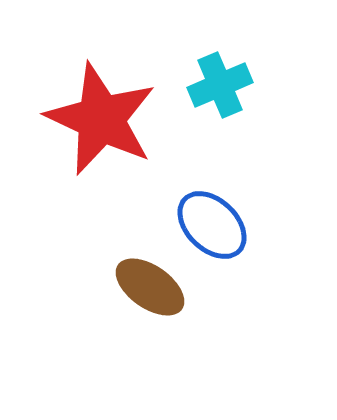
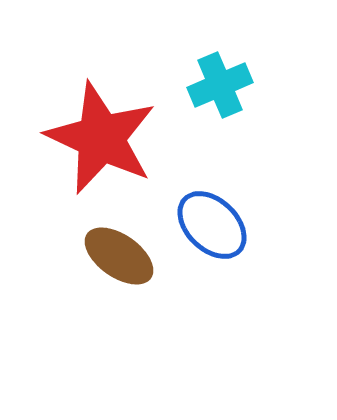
red star: moved 19 px down
brown ellipse: moved 31 px left, 31 px up
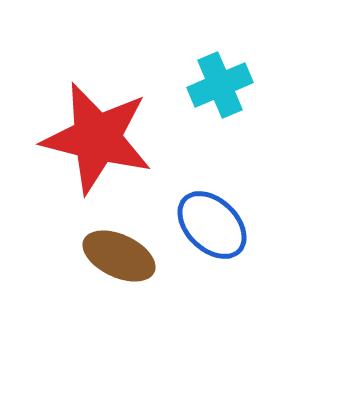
red star: moved 4 px left; rotated 11 degrees counterclockwise
brown ellipse: rotated 10 degrees counterclockwise
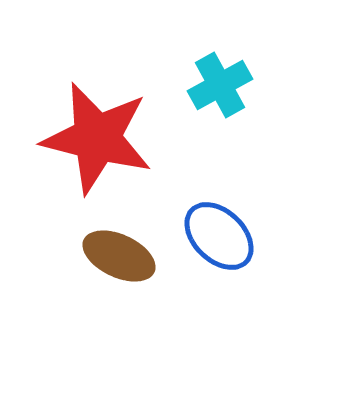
cyan cross: rotated 6 degrees counterclockwise
blue ellipse: moved 7 px right, 11 px down
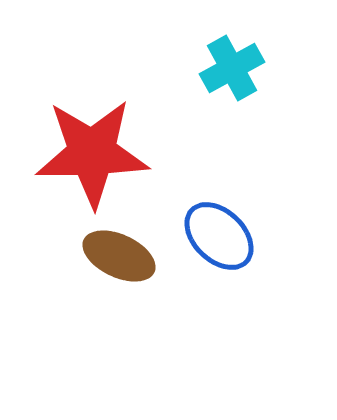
cyan cross: moved 12 px right, 17 px up
red star: moved 5 px left, 15 px down; rotated 15 degrees counterclockwise
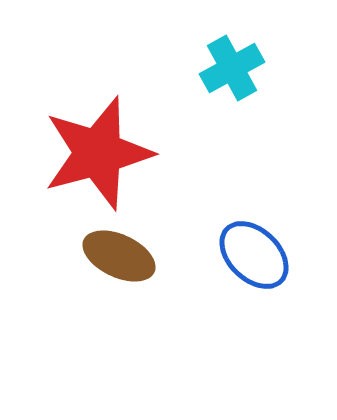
red star: moved 6 px right; rotated 14 degrees counterclockwise
blue ellipse: moved 35 px right, 19 px down
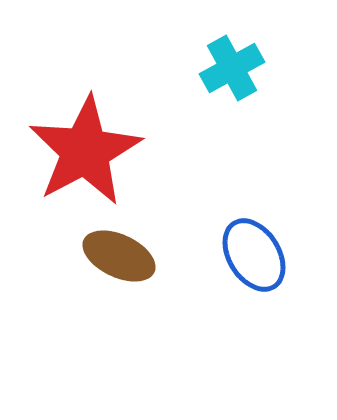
red star: moved 13 px left, 2 px up; rotated 13 degrees counterclockwise
blue ellipse: rotated 14 degrees clockwise
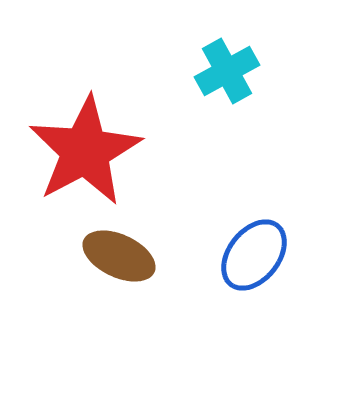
cyan cross: moved 5 px left, 3 px down
blue ellipse: rotated 70 degrees clockwise
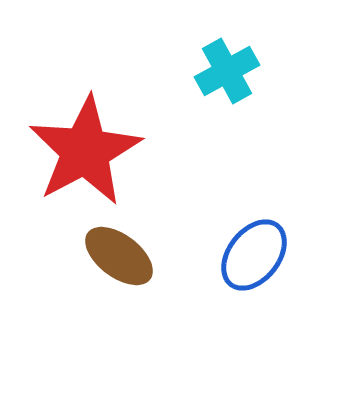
brown ellipse: rotated 12 degrees clockwise
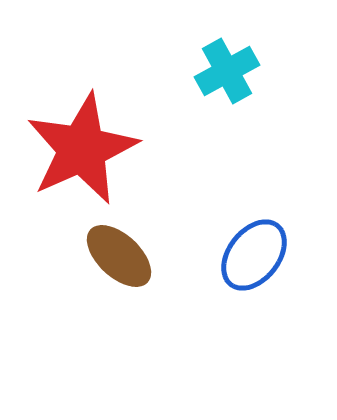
red star: moved 3 px left, 2 px up; rotated 4 degrees clockwise
brown ellipse: rotated 6 degrees clockwise
